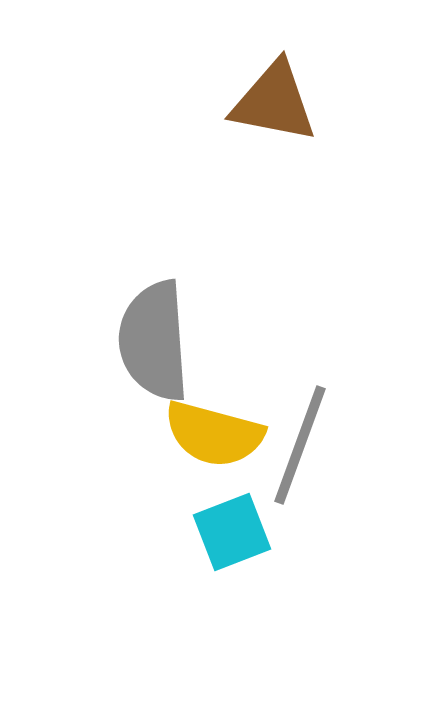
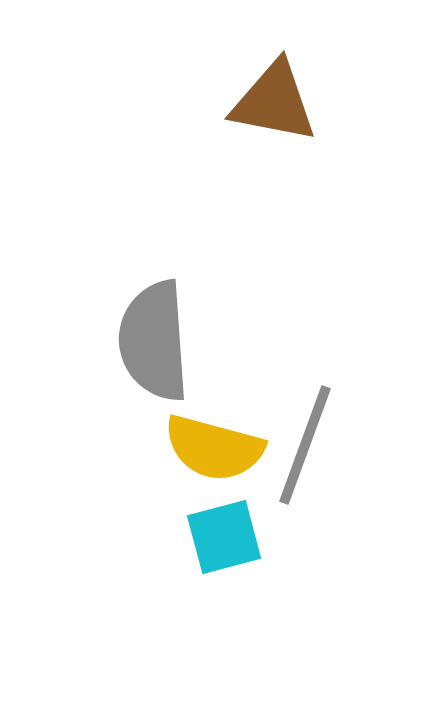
yellow semicircle: moved 14 px down
gray line: moved 5 px right
cyan square: moved 8 px left, 5 px down; rotated 6 degrees clockwise
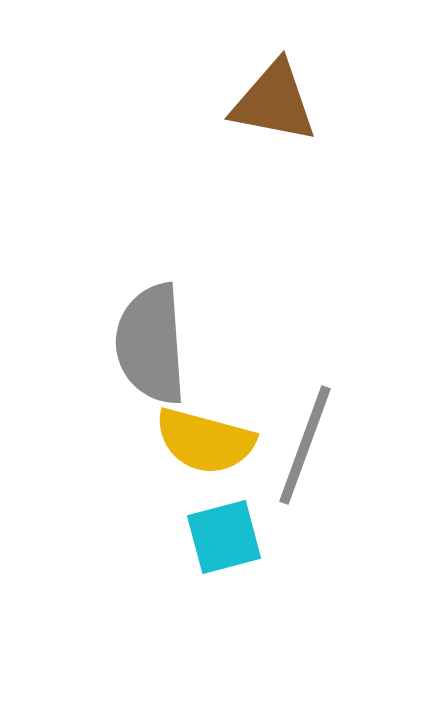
gray semicircle: moved 3 px left, 3 px down
yellow semicircle: moved 9 px left, 7 px up
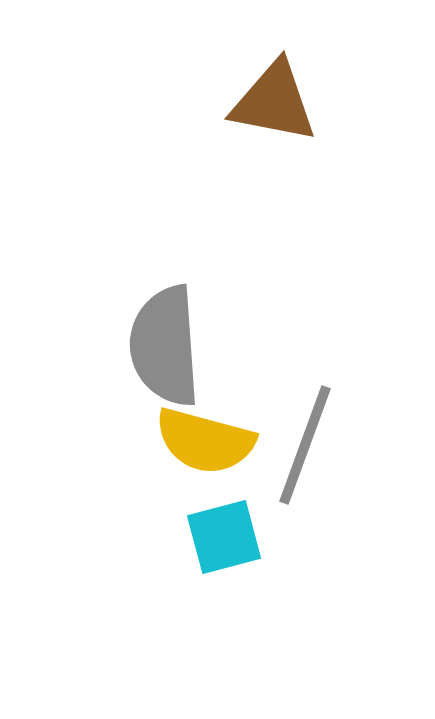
gray semicircle: moved 14 px right, 2 px down
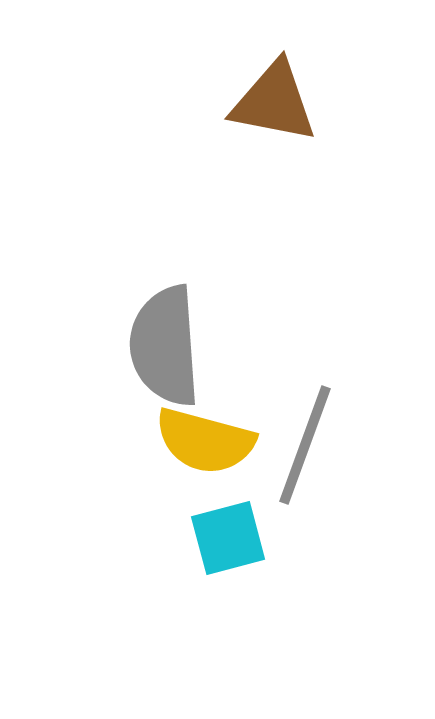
cyan square: moved 4 px right, 1 px down
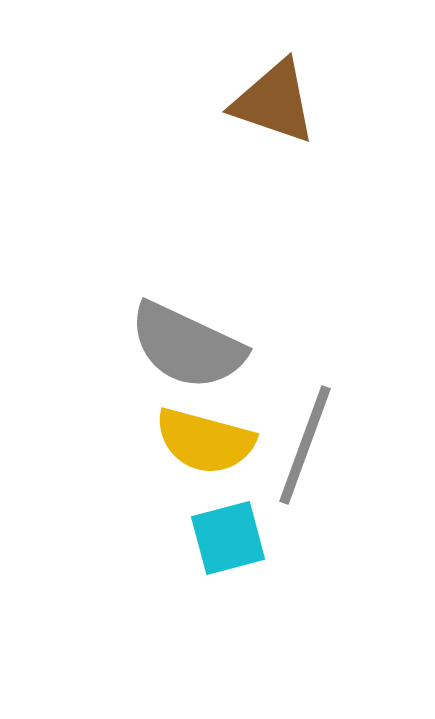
brown triangle: rotated 8 degrees clockwise
gray semicircle: moved 22 px right; rotated 61 degrees counterclockwise
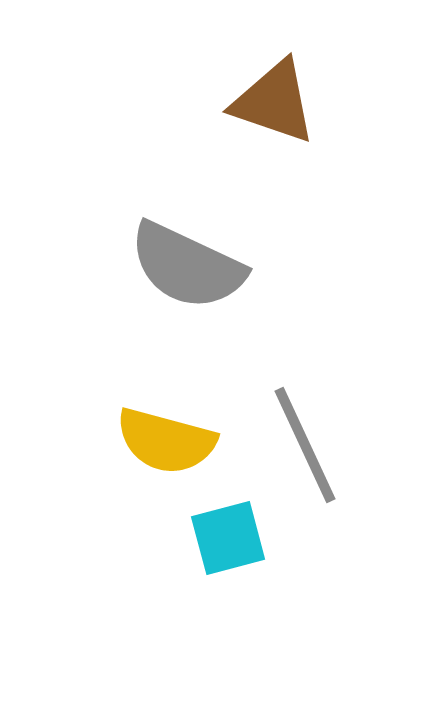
gray semicircle: moved 80 px up
yellow semicircle: moved 39 px left
gray line: rotated 45 degrees counterclockwise
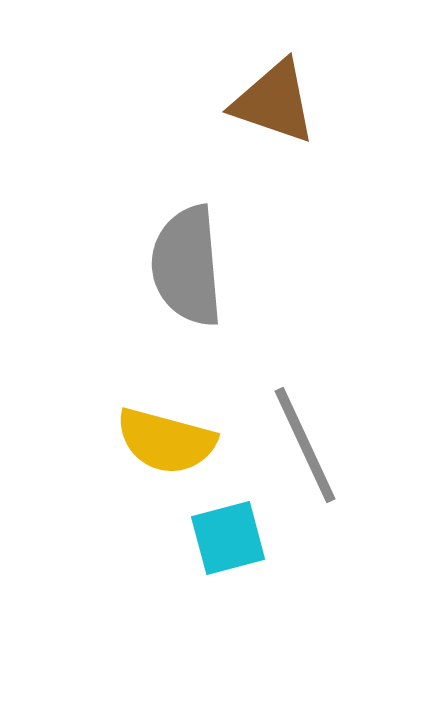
gray semicircle: rotated 60 degrees clockwise
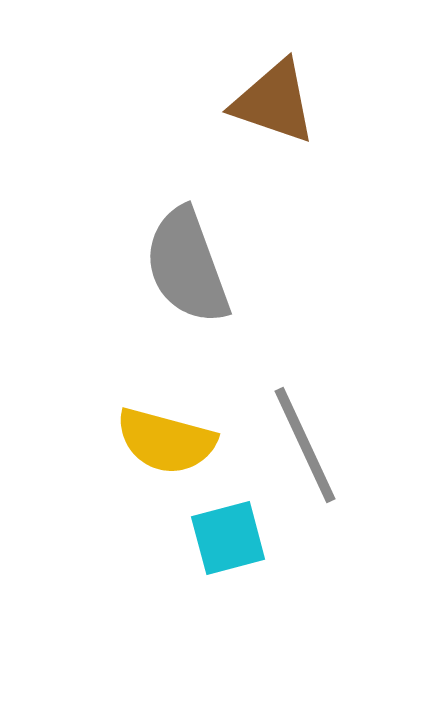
gray semicircle: rotated 15 degrees counterclockwise
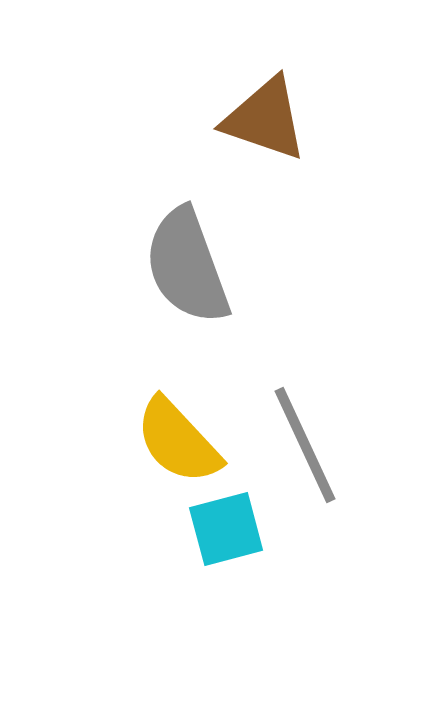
brown triangle: moved 9 px left, 17 px down
yellow semicircle: moved 12 px right; rotated 32 degrees clockwise
cyan square: moved 2 px left, 9 px up
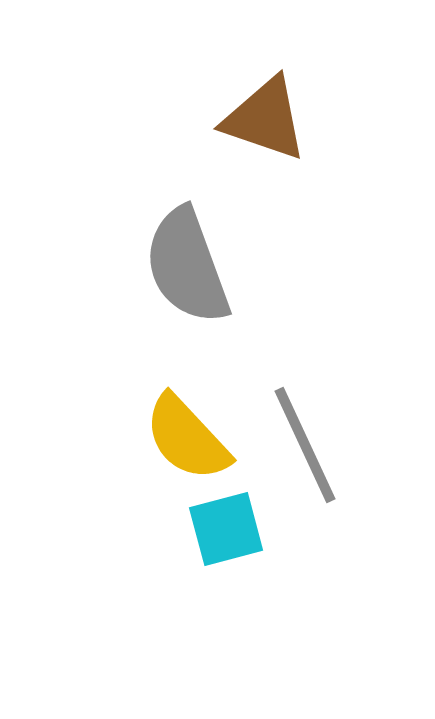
yellow semicircle: moved 9 px right, 3 px up
